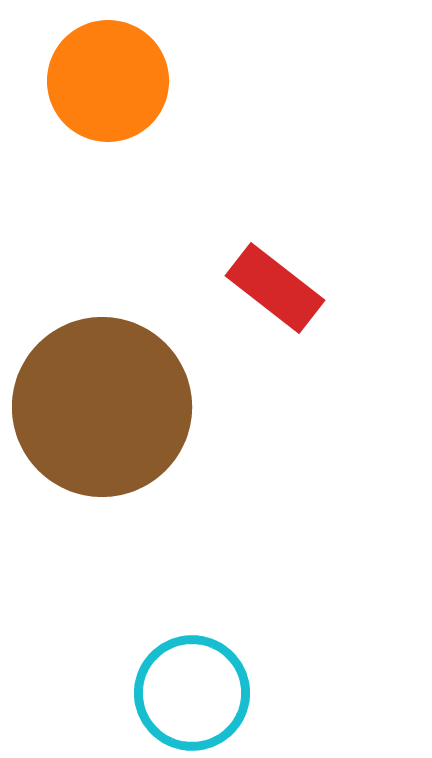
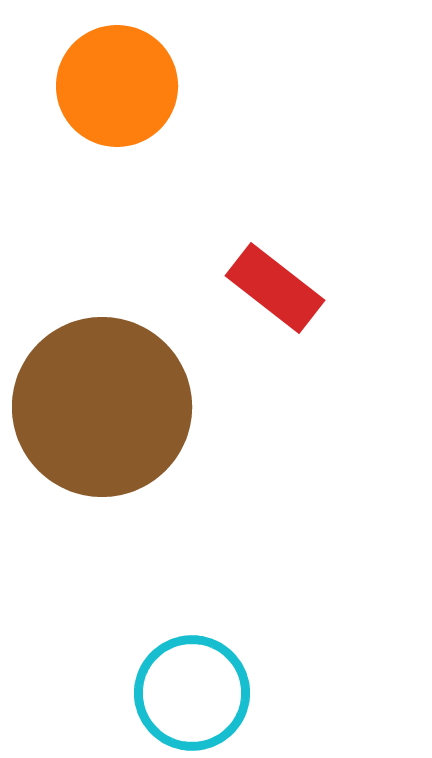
orange circle: moved 9 px right, 5 px down
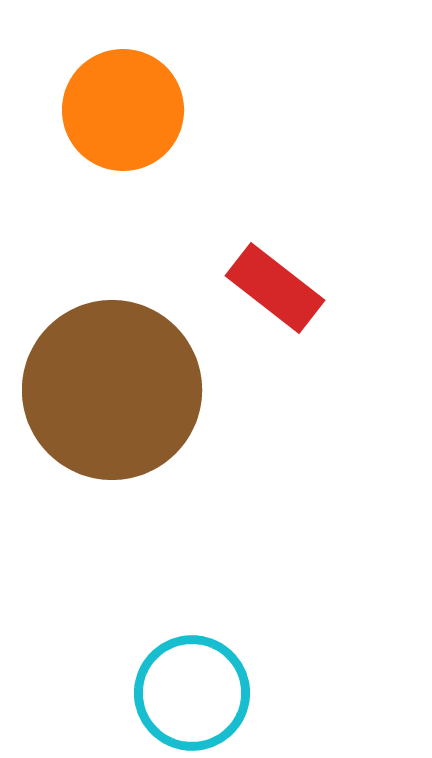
orange circle: moved 6 px right, 24 px down
brown circle: moved 10 px right, 17 px up
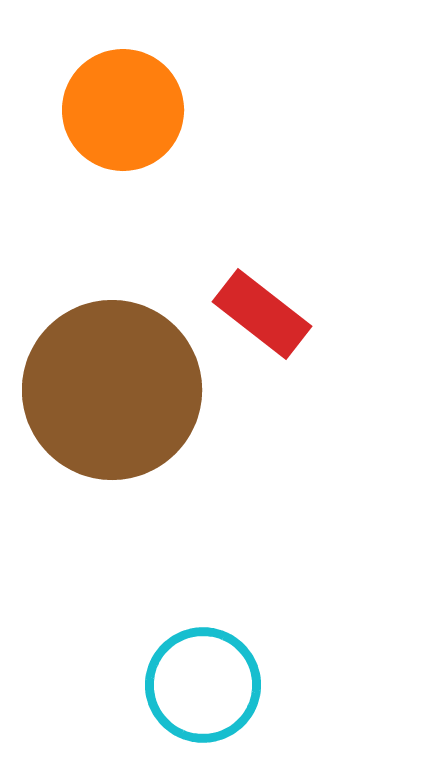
red rectangle: moved 13 px left, 26 px down
cyan circle: moved 11 px right, 8 px up
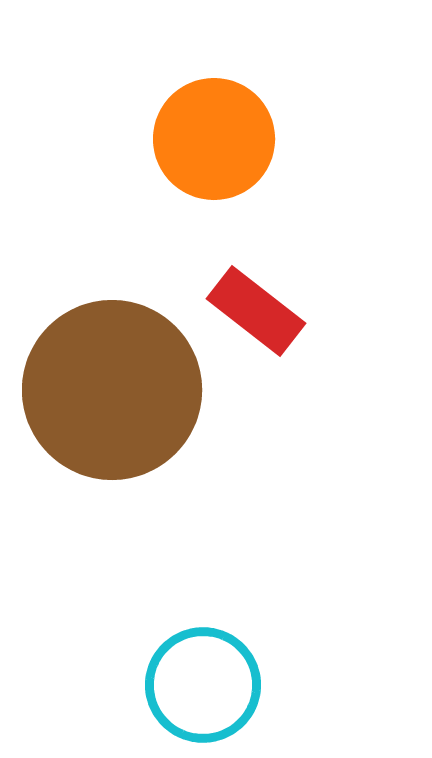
orange circle: moved 91 px right, 29 px down
red rectangle: moved 6 px left, 3 px up
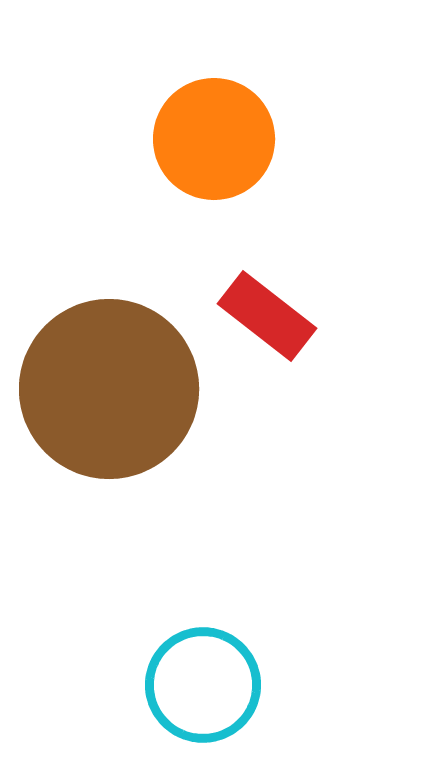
red rectangle: moved 11 px right, 5 px down
brown circle: moved 3 px left, 1 px up
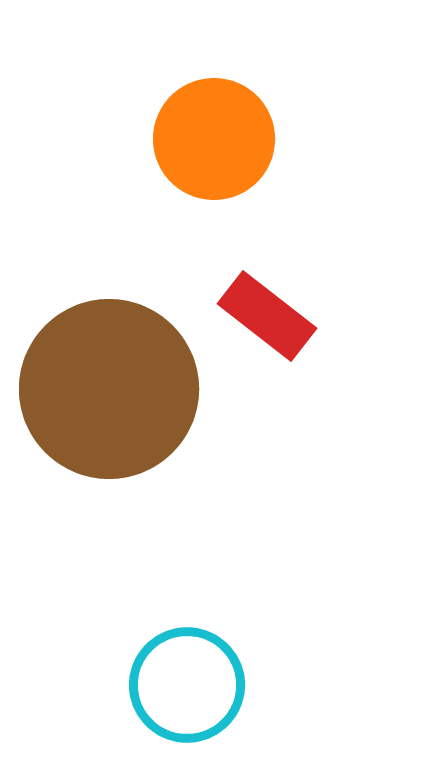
cyan circle: moved 16 px left
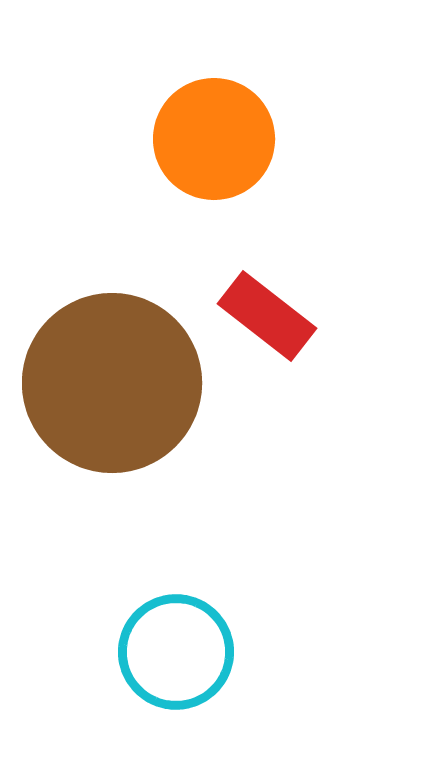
brown circle: moved 3 px right, 6 px up
cyan circle: moved 11 px left, 33 px up
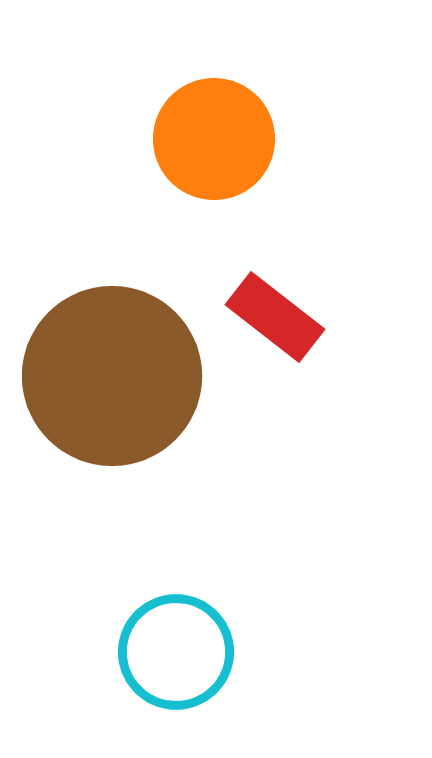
red rectangle: moved 8 px right, 1 px down
brown circle: moved 7 px up
